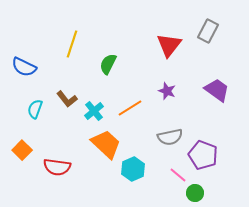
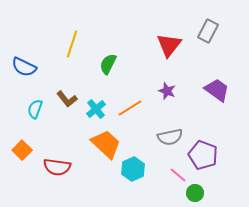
cyan cross: moved 2 px right, 2 px up
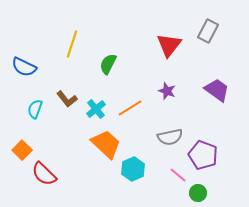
red semicircle: moved 13 px left, 7 px down; rotated 36 degrees clockwise
green circle: moved 3 px right
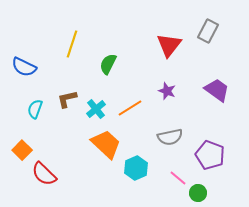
brown L-shape: rotated 115 degrees clockwise
purple pentagon: moved 7 px right
cyan hexagon: moved 3 px right, 1 px up
pink line: moved 3 px down
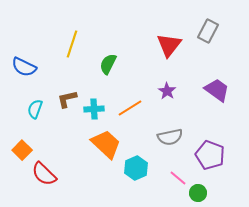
purple star: rotated 12 degrees clockwise
cyan cross: moved 2 px left; rotated 36 degrees clockwise
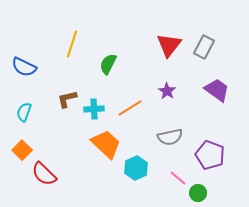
gray rectangle: moved 4 px left, 16 px down
cyan semicircle: moved 11 px left, 3 px down
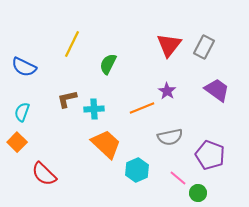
yellow line: rotated 8 degrees clockwise
orange line: moved 12 px right; rotated 10 degrees clockwise
cyan semicircle: moved 2 px left
orange square: moved 5 px left, 8 px up
cyan hexagon: moved 1 px right, 2 px down
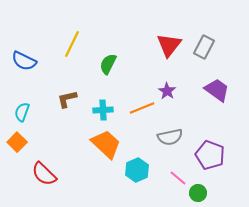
blue semicircle: moved 6 px up
cyan cross: moved 9 px right, 1 px down
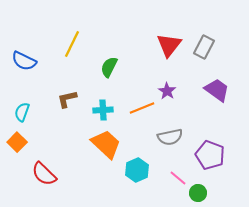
green semicircle: moved 1 px right, 3 px down
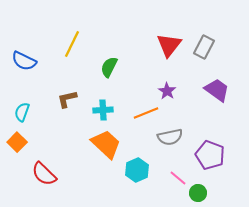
orange line: moved 4 px right, 5 px down
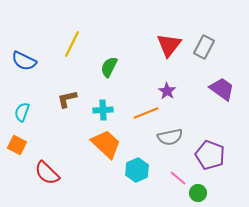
purple trapezoid: moved 5 px right, 1 px up
orange square: moved 3 px down; rotated 18 degrees counterclockwise
red semicircle: moved 3 px right, 1 px up
